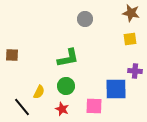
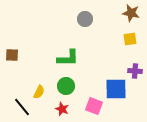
green L-shape: rotated 10 degrees clockwise
pink square: rotated 18 degrees clockwise
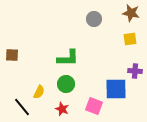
gray circle: moved 9 px right
green circle: moved 2 px up
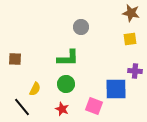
gray circle: moved 13 px left, 8 px down
brown square: moved 3 px right, 4 px down
yellow semicircle: moved 4 px left, 3 px up
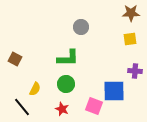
brown star: rotated 12 degrees counterclockwise
brown square: rotated 24 degrees clockwise
blue square: moved 2 px left, 2 px down
